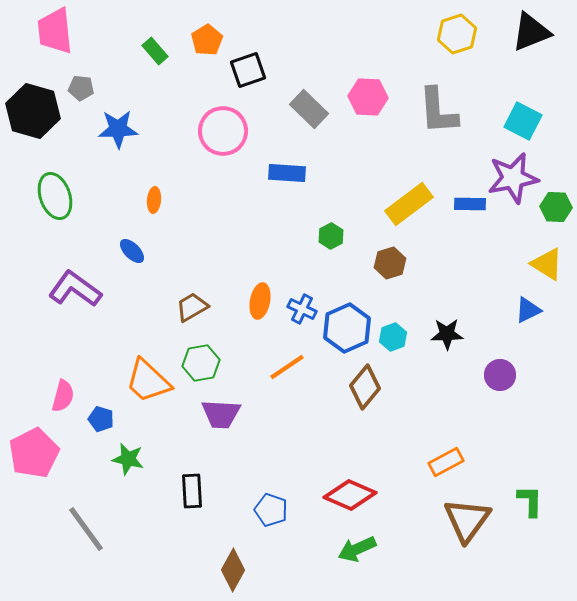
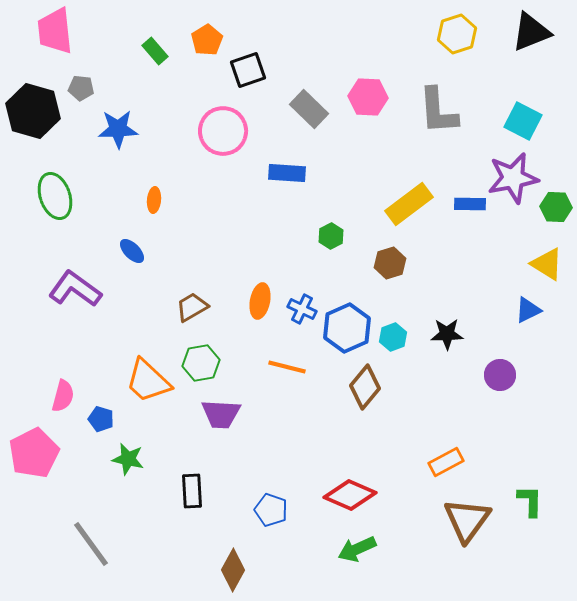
orange line at (287, 367): rotated 48 degrees clockwise
gray line at (86, 529): moved 5 px right, 15 px down
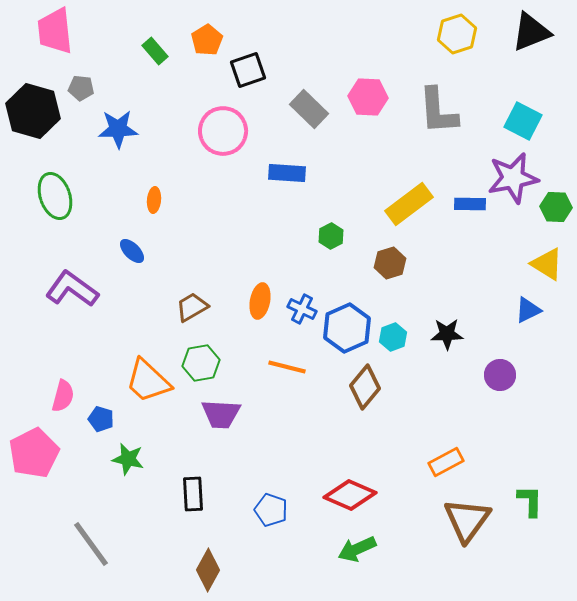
purple L-shape at (75, 289): moved 3 px left
black rectangle at (192, 491): moved 1 px right, 3 px down
brown diamond at (233, 570): moved 25 px left
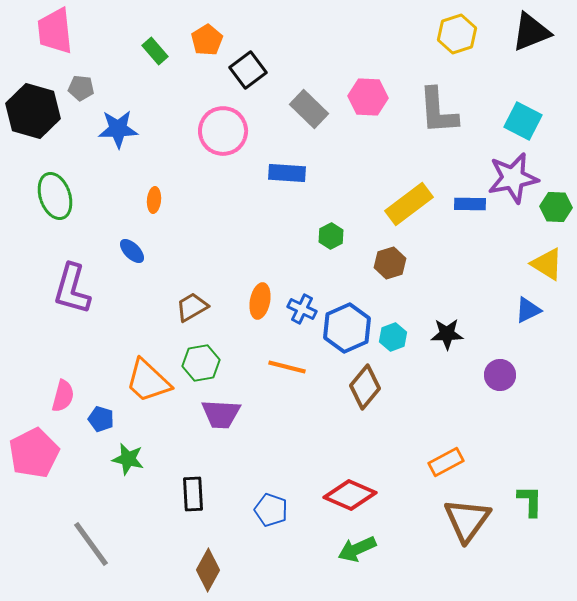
black square at (248, 70): rotated 18 degrees counterclockwise
purple L-shape at (72, 289): rotated 110 degrees counterclockwise
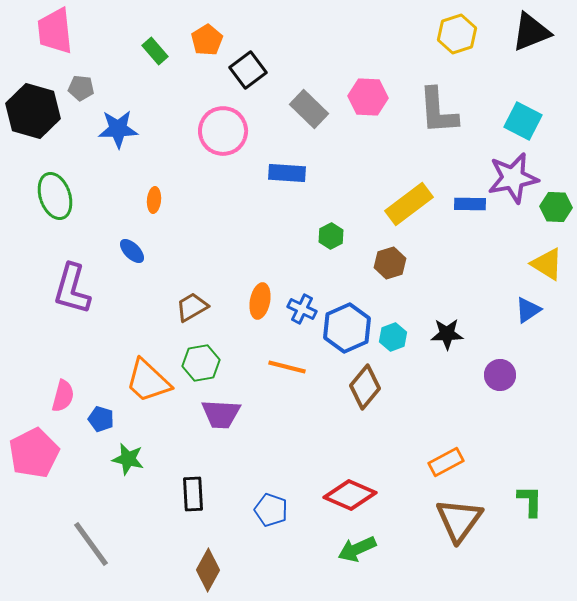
blue triangle at (528, 310): rotated 8 degrees counterclockwise
brown triangle at (467, 520): moved 8 px left
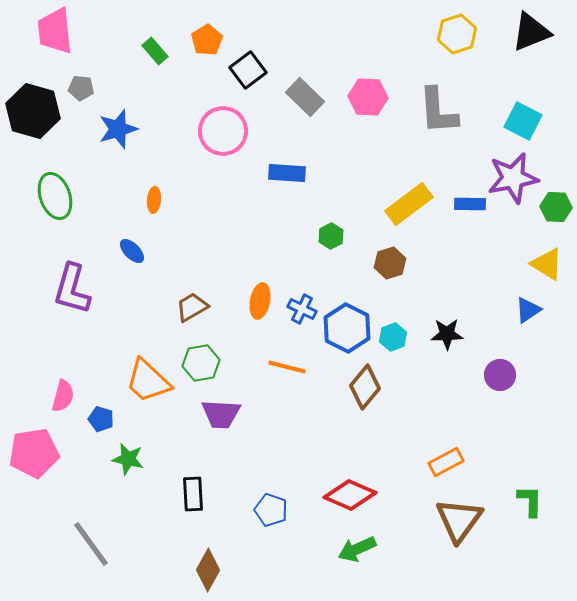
gray rectangle at (309, 109): moved 4 px left, 12 px up
blue star at (118, 129): rotated 15 degrees counterclockwise
blue hexagon at (347, 328): rotated 9 degrees counterclockwise
pink pentagon at (34, 453): rotated 18 degrees clockwise
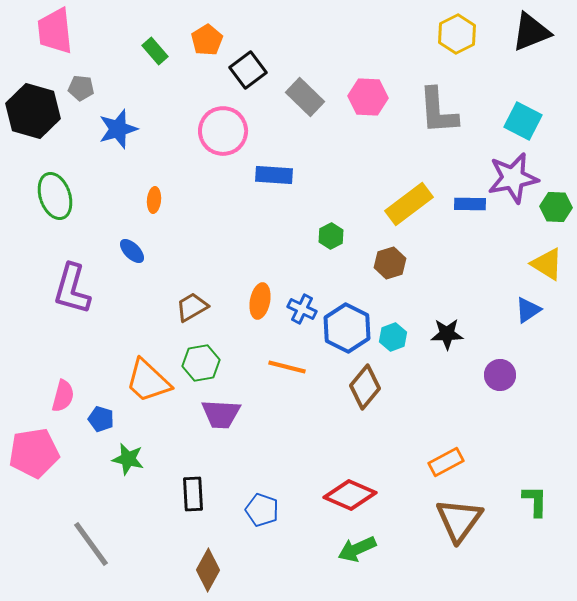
yellow hexagon at (457, 34): rotated 9 degrees counterclockwise
blue rectangle at (287, 173): moved 13 px left, 2 px down
green L-shape at (530, 501): moved 5 px right
blue pentagon at (271, 510): moved 9 px left
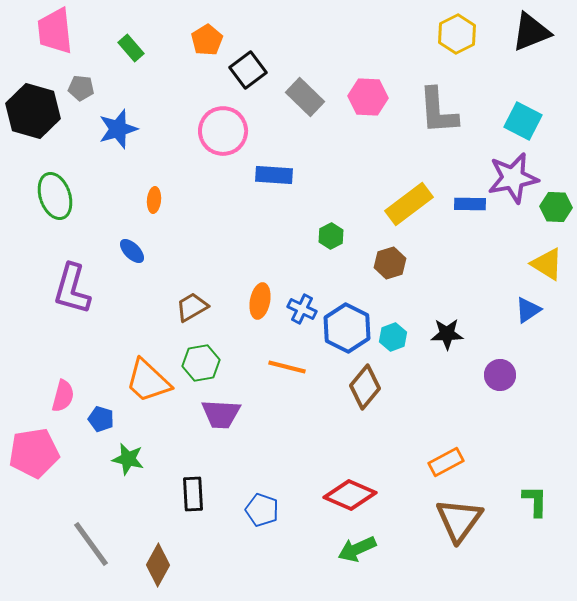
green rectangle at (155, 51): moved 24 px left, 3 px up
brown diamond at (208, 570): moved 50 px left, 5 px up
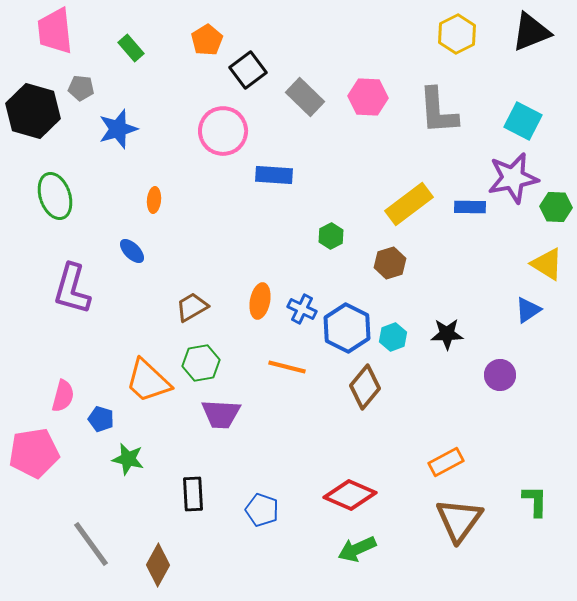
blue rectangle at (470, 204): moved 3 px down
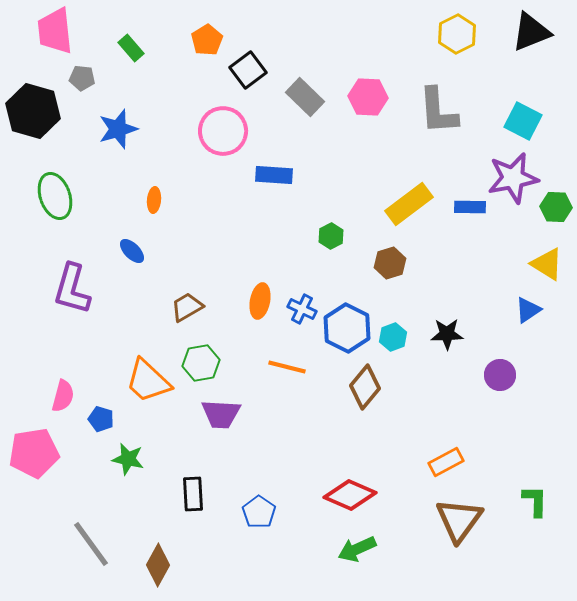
gray pentagon at (81, 88): moved 1 px right, 10 px up
brown trapezoid at (192, 307): moved 5 px left
blue pentagon at (262, 510): moved 3 px left, 2 px down; rotated 16 degrees clockwise
